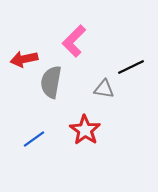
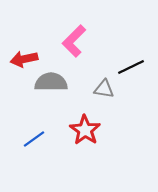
gray semicircle: rotated 80 degrees clockwise
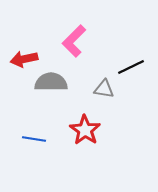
blue line: rotated 45 degrees clockwise
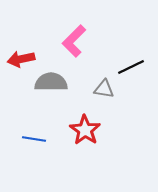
red arrow: moved 3 px left
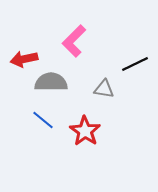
red arrow: moved 3 px right
black line: moved 4 px right, 3 px up
red star: moved 1 px down
blue line: moved 9 px right, 19 px up; rotated 30 degrees clockwise
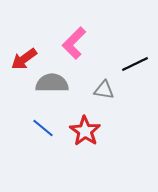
pink L-shape: moved 2 px down
red arrow: rotated 24 degrees counterclockwise
gray semicircle: moved 1 px right, 1 px down
gray triangle: moved 1 px down
blue line: moved 8 px down
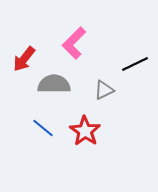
red arrow: rotated 16 degrees counterclockwise
gray semicircle: moved 2 px right, 1 px down
gray triangle: rotated 35 degrees counterclockwise
